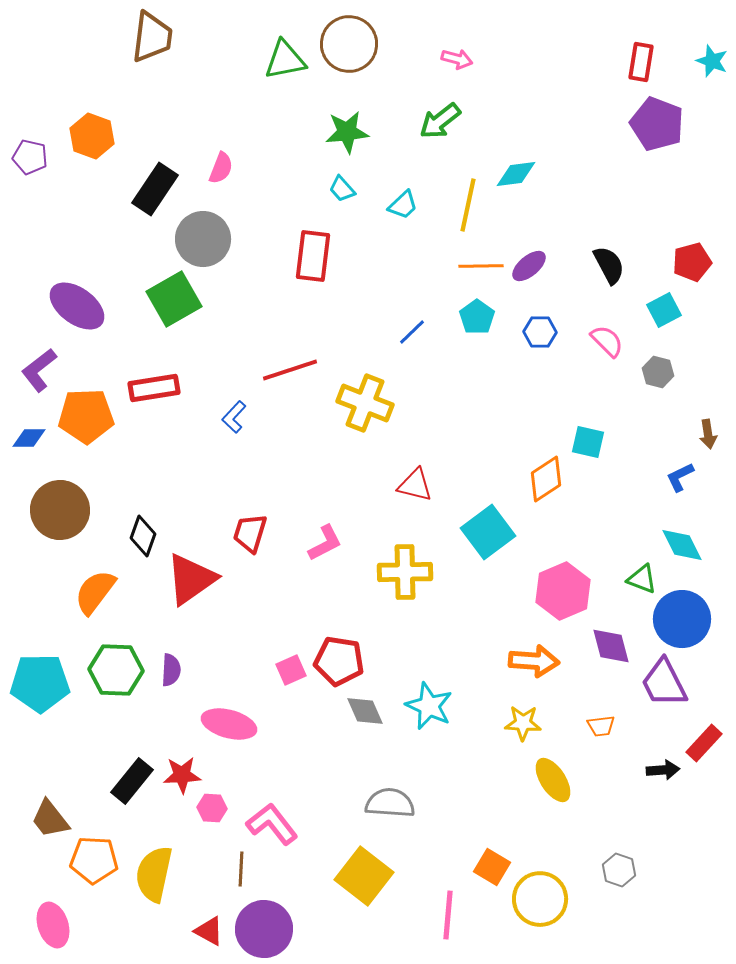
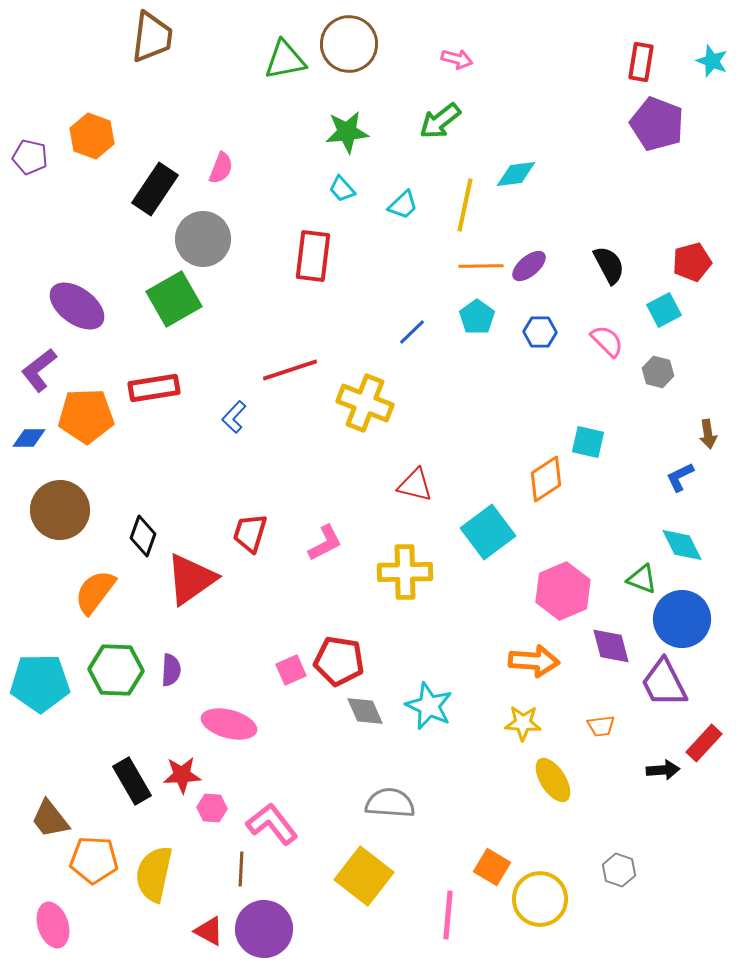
yellow line at (468, 205): moved 3 px left
black rectangle at (132, 781): rotated 69 degrees counterclockwise
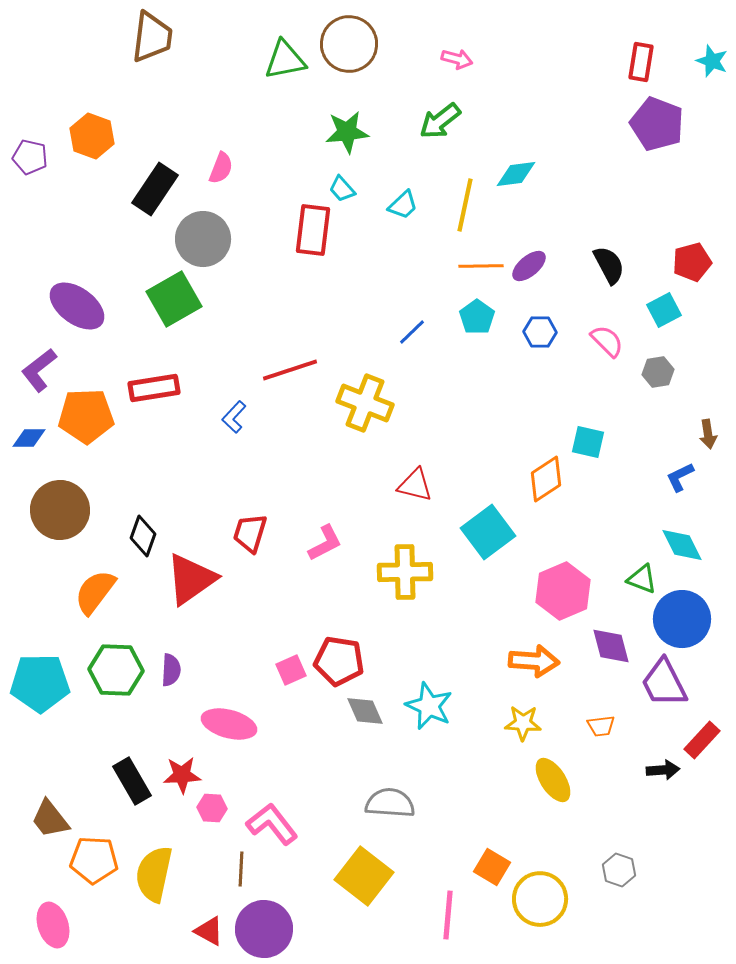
red rectangle at (313, 256): moved 26 px up
gray hexagon at (658, 372): rotated 24 degrees counterclockwise
red rectangle at (704, 743): moved 2 px left, 3 px up
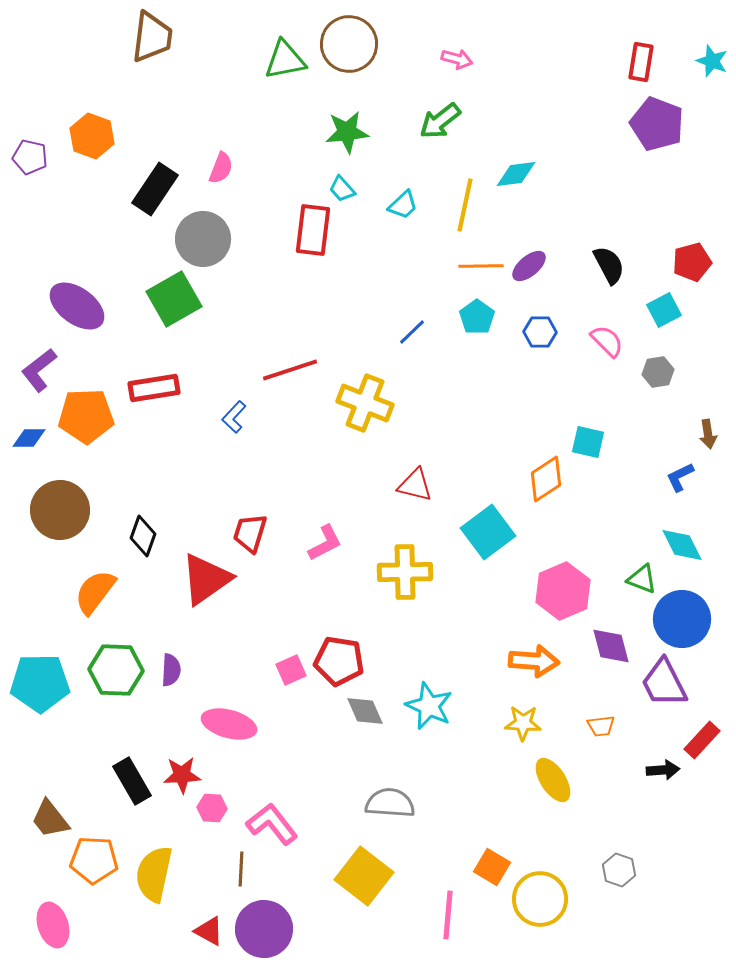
red triangle at (191, 579): moved 15 px right
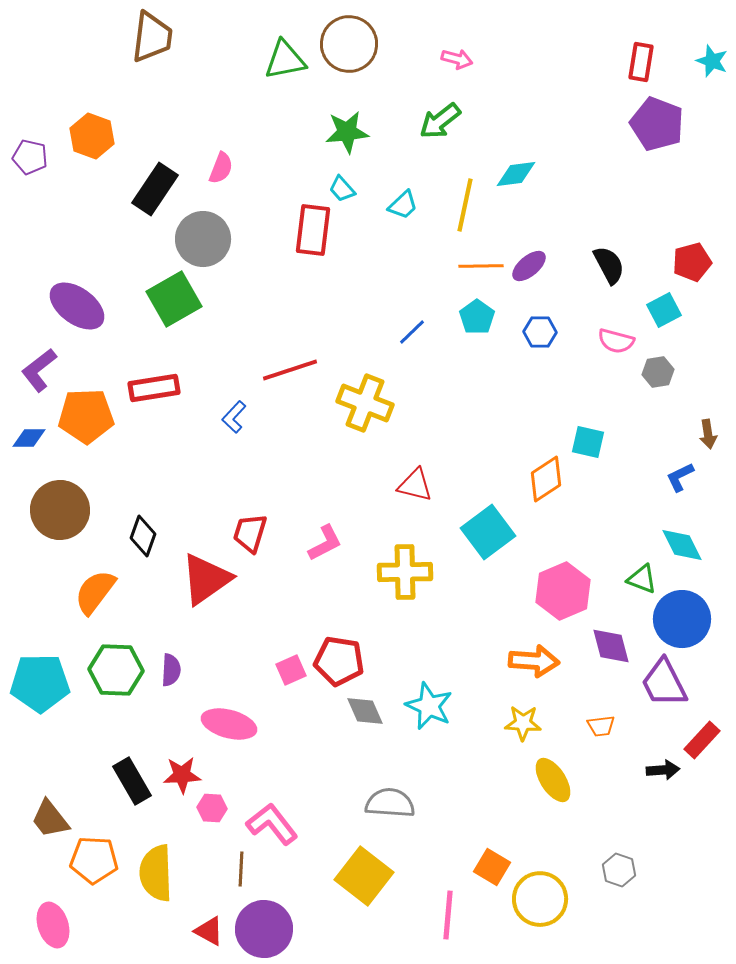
pink semicircle at (607, 341): moved 9 px right; rotated 150 degrees clockwise
yellow semicircle at (154, 874): moved 2 px right, 1 px up; rotated 14 degrees counterclockwise
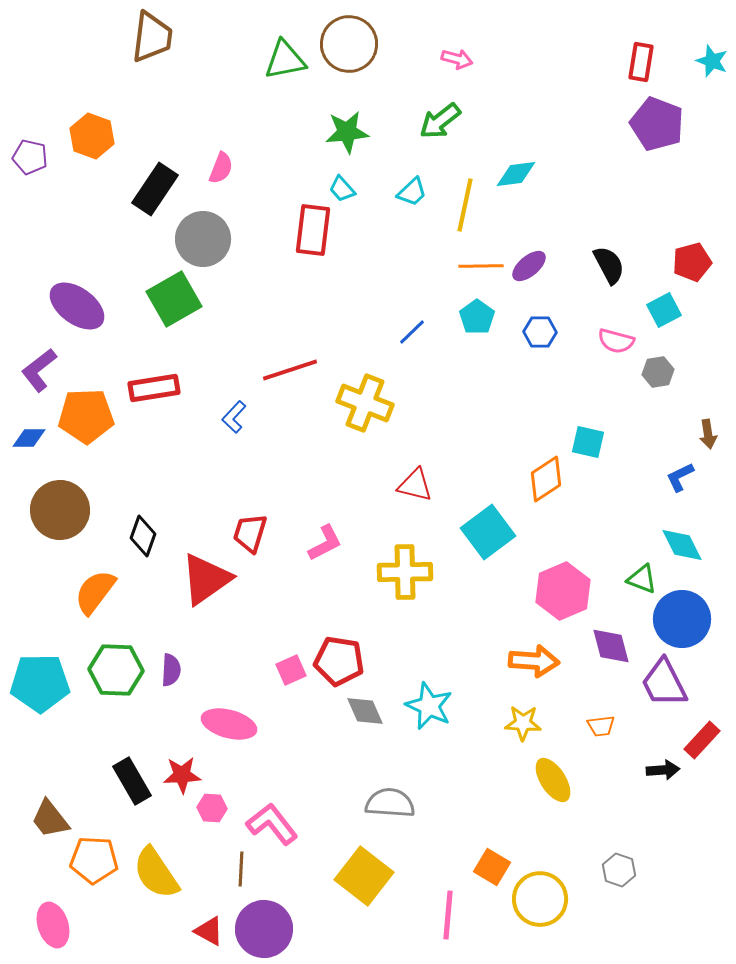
cyan trapezoid at (403, 205): moved 9 px right, 13 px up
yellow semicircle at (156, 873): rotated 32 degrees counterclockwise
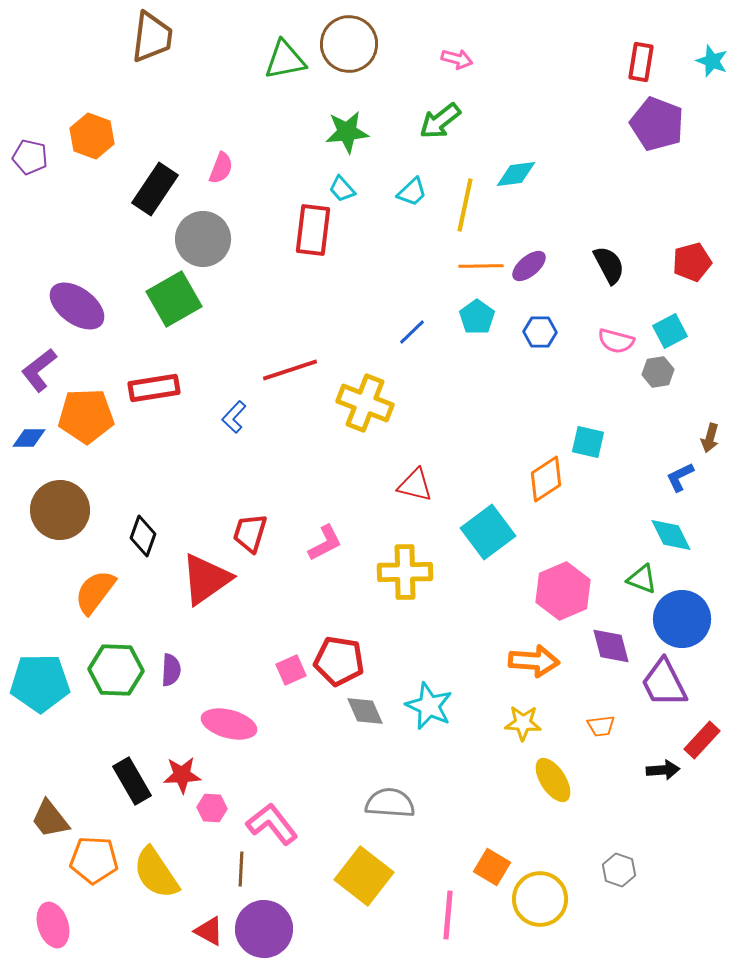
cyan square at (664, 310): moved 6 px right, 21 px down
brown arrow at (708, 434): moved 2 px right, 4 px down; rotated 24 degrees clockwise
cyan diamond at (682, 545): moved 11 px left, 10 px up
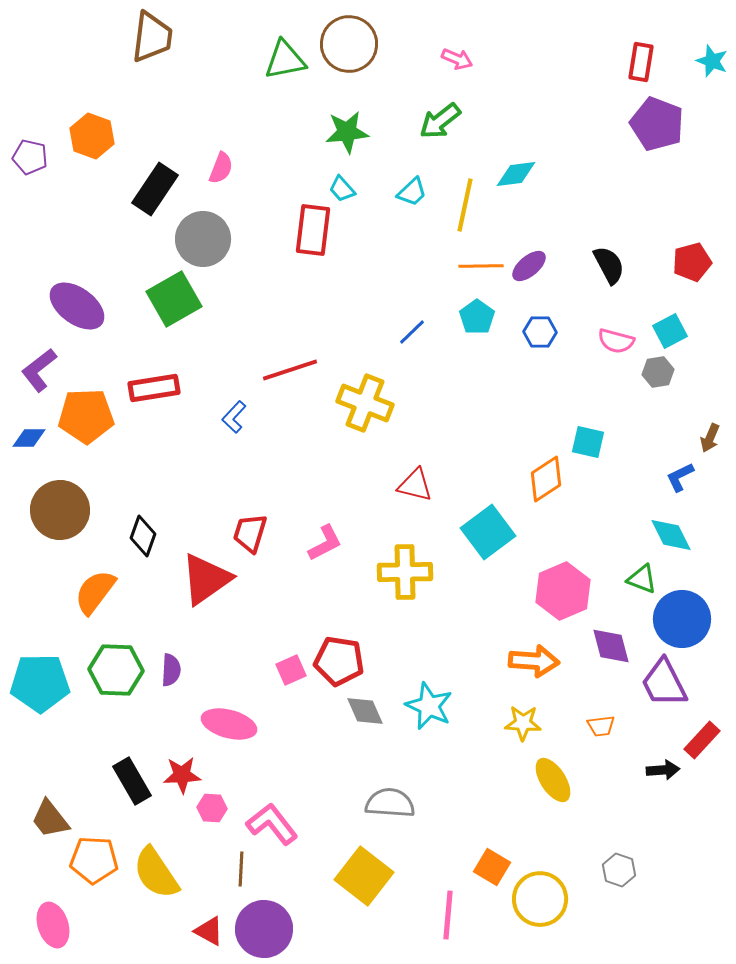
pink arrow at (457, 59): rotated 8 degrees clockwise
brown arrow at (710, 438): rotated 8 degrees clockwise
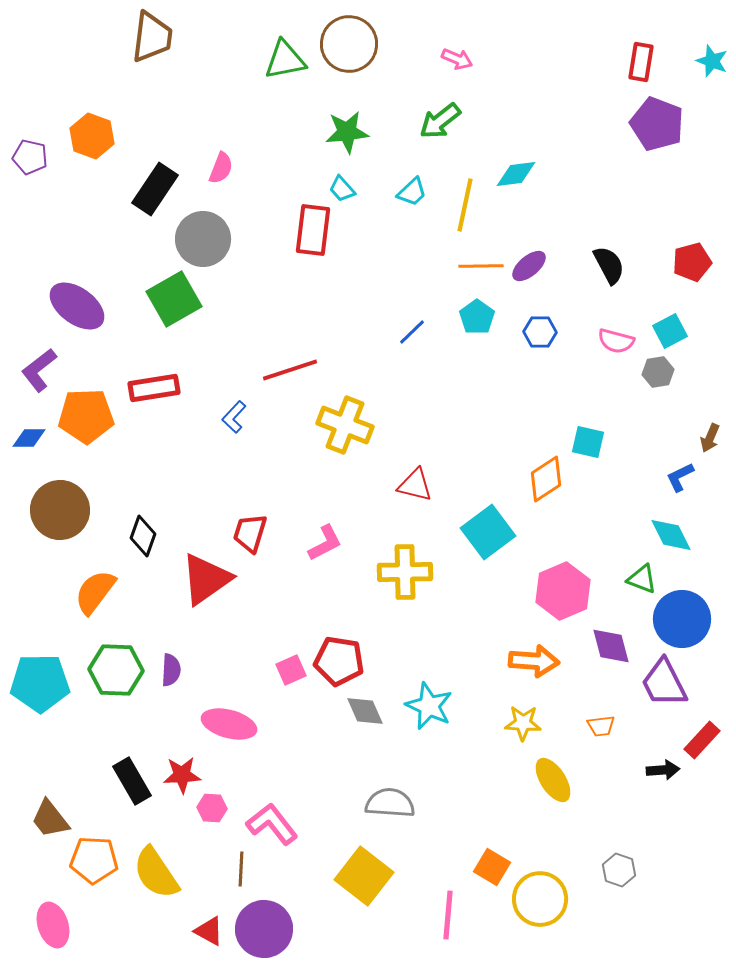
yellow cross at (365, 403): moved 20 px left, 22 px down
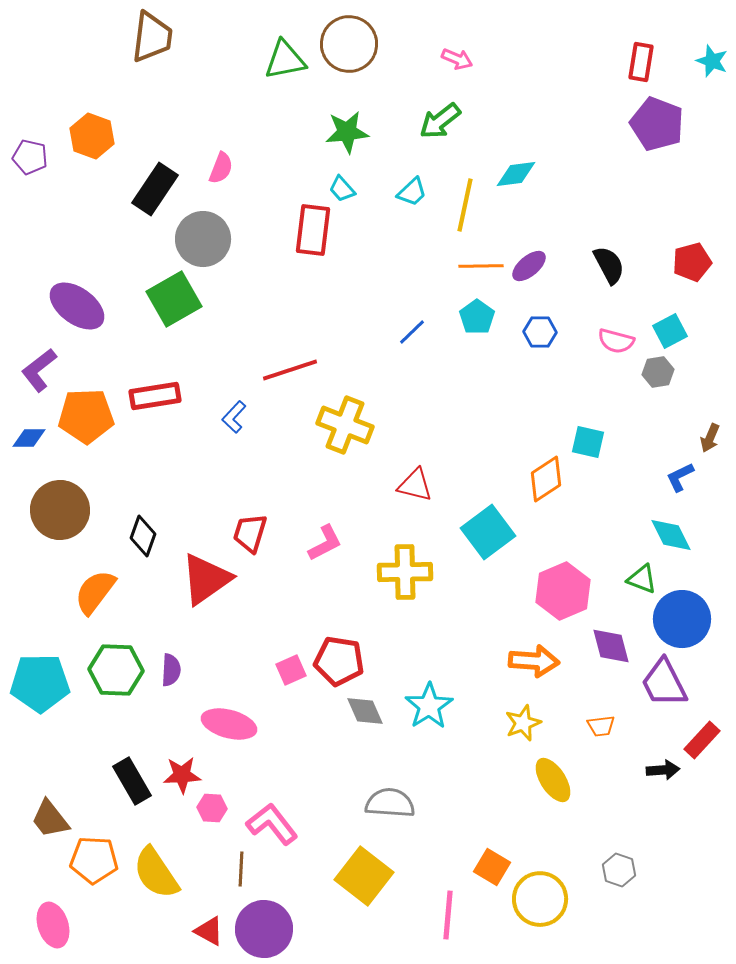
red rectangle at (154, 388): moved 1 px right, 8 px down
cyan star at (429, 706): rotated 15 degrees clockwise
yellow star at (523, 723): rotated 24 degrees counterclockwise
